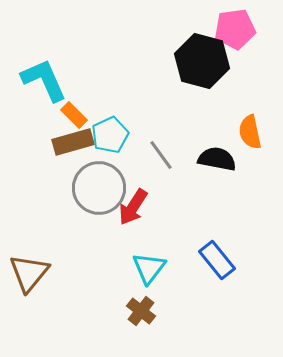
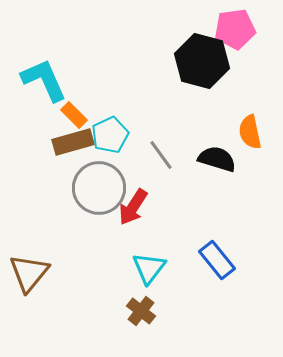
black semicircle: rotated 6 degrees clockwise
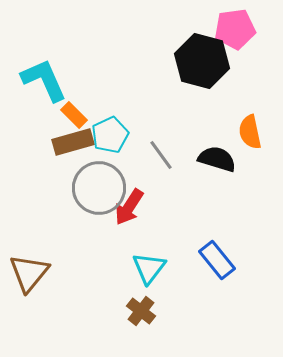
red arrow: moved 4 px left
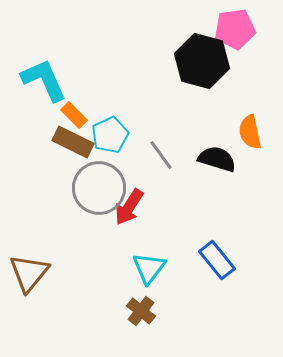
brown rectangle: rotated 42 degrees clockwise
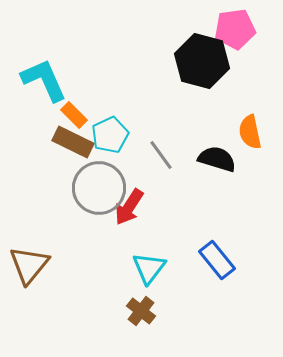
brown triangle: moved 8 px up
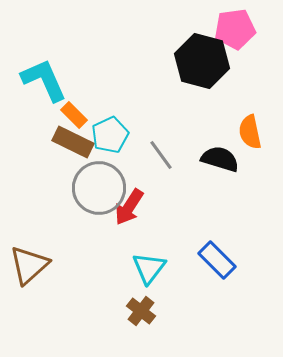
black semicircle: moved 3 px right
blue rectangle: rotated 6 degrees counterclockwise
brown triangle: rotated 9 degrees clockwise
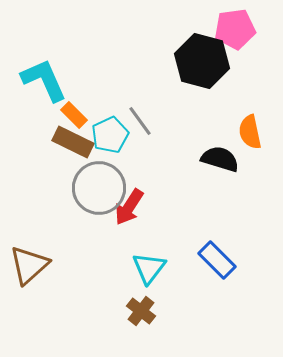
gray line: moved 21 px left, 34 px up
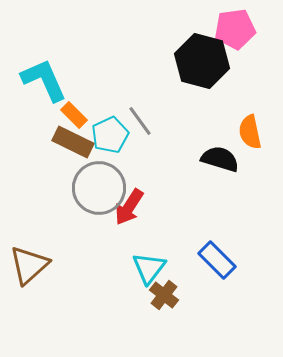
brown cross: moved 23 px right, 16 px up
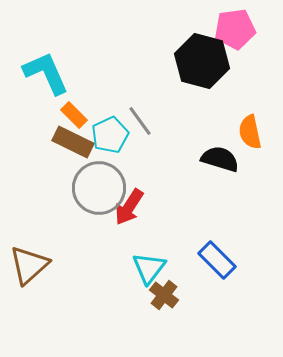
cyan L-shape: moved 2 px right, 7 px up
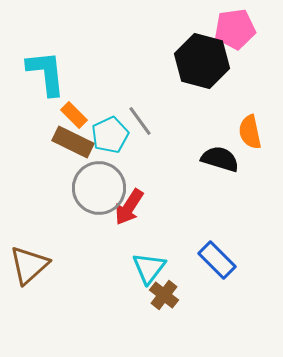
cyan L-shape: rotated 18 degrees clockwise
